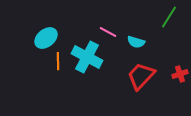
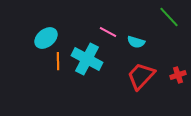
green line: rotated 75 degrees counterclockwise
cyan cross: moved 2 px down
red cross: moved 2 px left, 1 px down
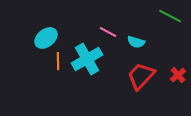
green line: moved 1 px right, 1 px up; rotated 20 degrees counterclockwise
cyan cross: rotated 32 degrees clockwise
red cross: rotated 21 degrees counterclockwise
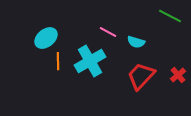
cyan cross: moved 3 px right, 2 px down
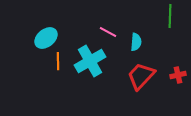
green line: rotated 65 degrees clockwise
cyan semicircle: rotated 102 degrees counterclockwise
red cross: rotated 28 degrees clockwise
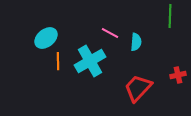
pink line: moved 2 px right, 1 px down
red trapezoid: moved 3 px left, 12 px down
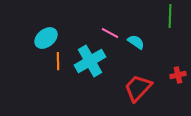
cyan semicircle: rotated 60 degrees counterclockwise
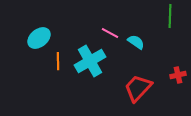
cyan ellipse: moved 7 px left
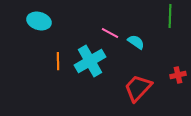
cyan ellipse: moved 17 px up; rotated 55 degrees clockwise
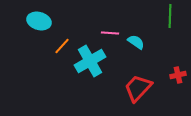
pink line: rotated 24 degrees counterclockwise
orange line: moved 4 px right, 15 px up; rotated 42 degrees clockwise
